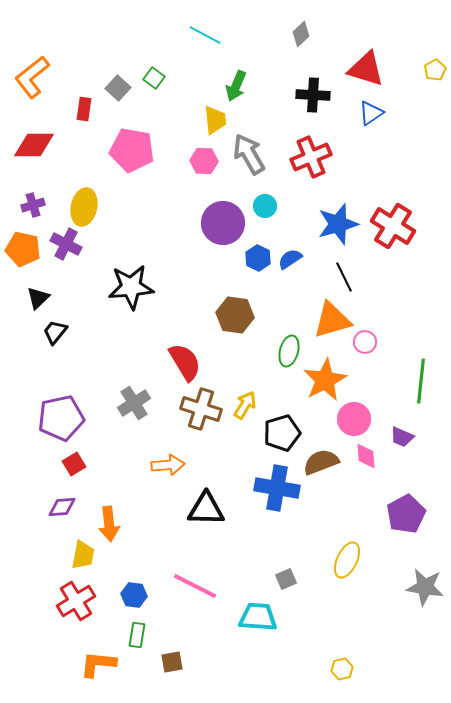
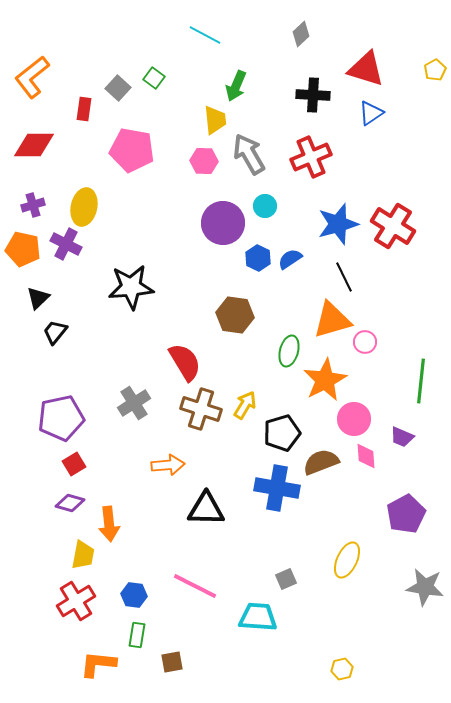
purple diamond at (62, 507): moved 8 px right, 4 px up; rotated 20 degrees clockwise
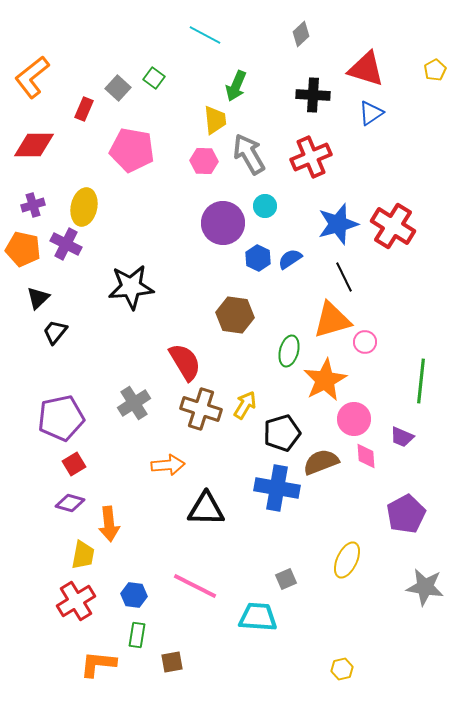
red rectangle at (84, 109): rotated 15 degrees clockwise
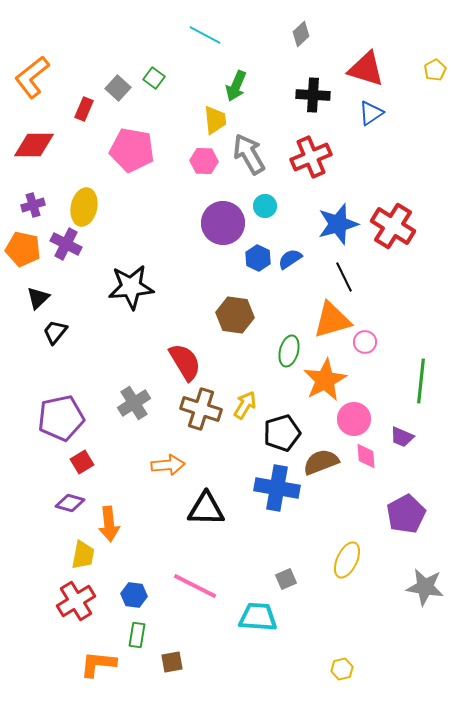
red square at (74, 464): moved 8 px right, 2 px up
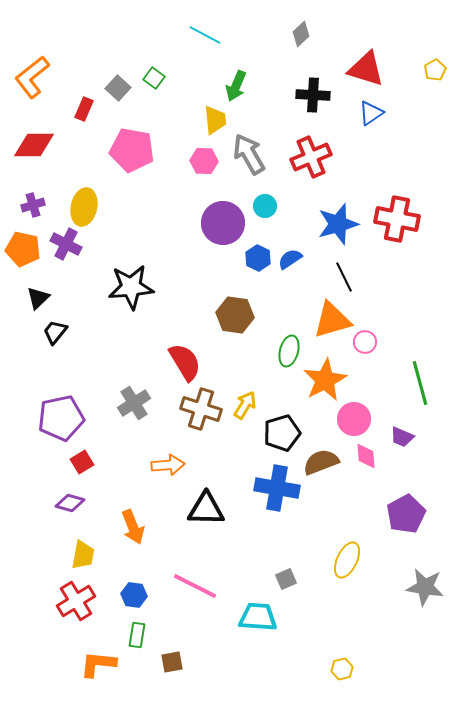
red cross at (393, 226): moved 4 px right, 7 px up; rotated 21 degrees counterclockwise
green line at (421, 381): moved 1 px left, 2 px down; rotated 21 degrees counterclockwise
orange arrow at (109, 524): moved 24 px right, 3 px down; rotated 16 degrees counterclockwise
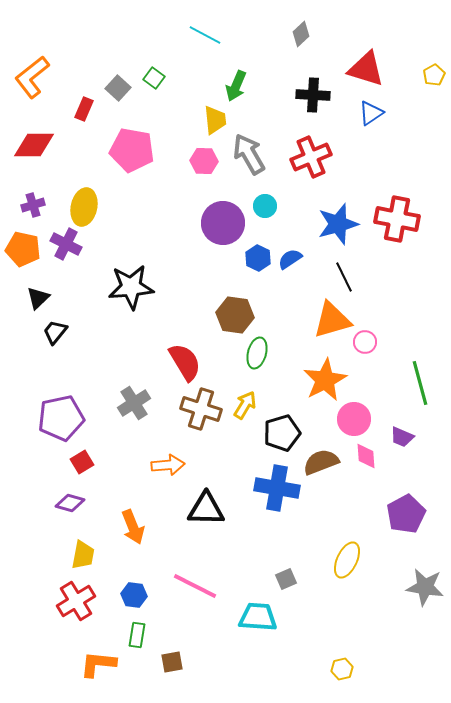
yellow pentagon at (435, 70): moved 1 px left, 5 px down
green ellipse at (289, 351): moved 32 px left, 2 px down
